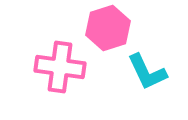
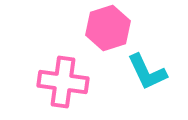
pink cross: moved 3 px right, 15 px down
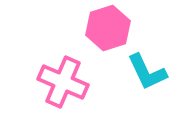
pink cross: rotated 15 degrees clockwise
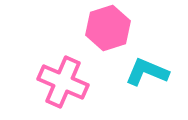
cyan L-shape: rotated 138 degrees clockwise
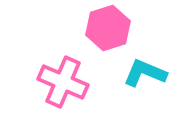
cyan L-shape: moved 2 px left, 1 px down
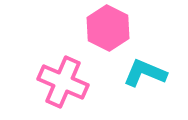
pink hexagon: rotated 15 degrees counterclockwise
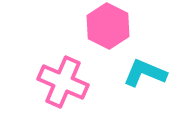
pink hexagon: moved 2 px up
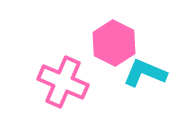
pink hexagon: moved 6 px right, 17 px down
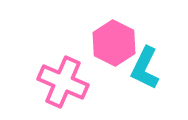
cyan L-shape: moved 5 px up; rotated 87 degrees counterclockwise
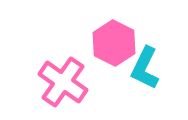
pink cross: rotated 12 degrees clockwise
